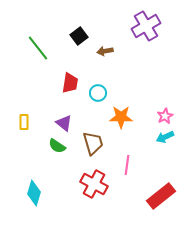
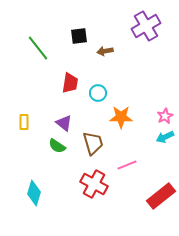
black square: rotated 30 degrees clockwise
pink line: rotated 60 degrees clockwise
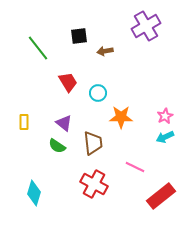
red trapezoid: moved 2 px left, 1 px up; rotated 40 degrees counterclockwise
brown trapezoid: rotated 10 degrees clockwise
pink line: moved 8 px right, 2 px down; rotated 48 degrees clockwise
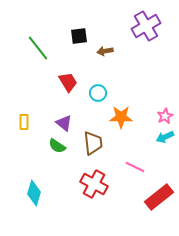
red rectangle: moved 2 px left, 1 px down
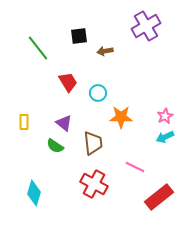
green semicircle: moved 2 px left
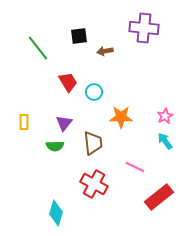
purple cross: moved 2 px left, 2 px down; rotated 36 degrees clockwise
cyan circle: moved 4 px left, 1 px up
purple triangle: rotated 30 degrees clockwise
cyan arrow: moved 4 px down; rotated 78 degrees clockwise
green semicircle: rotated 36 degrees counterclockwise
cyan diamond: moved 22 px right, 20 px down
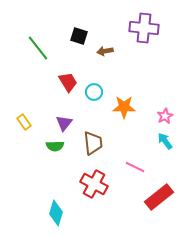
black square: rotated 24 degrees clockwise
orange star: moved 3 px right, 10 px up
yellow rectangle: rotated 35 degrees counterclockwise
